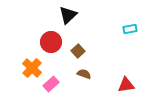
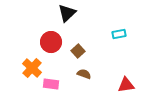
black triangle: moved 1 px left, 2 px up
cyan rectangle: moved 11 px left, 5 px down
pink rectangle: rotated 49 degrees clockwise
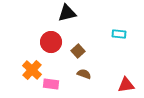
black triangle: rotated 30 degrees clockwise
cyan rectangle: rotated 16 degrees clockwise
orange cross: moved 2 px down
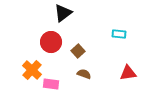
black triangle: moved 4 px left; rotated 24 degrees counterclockwise
red triangle: moved 2 px right, 12 px up
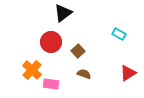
cyan rectangle: rotated 24 degrees clockwise
red triangle: rotated 24 degrees counterclockwise
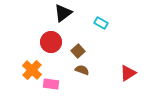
cyan rectangle: moved 18 px left, 11 px up
brown semicircle: moved 2 px left, 4 px up
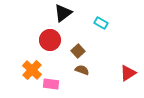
red circle: moved 1 px left, 2 px up
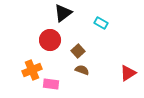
orange cross: rotated 24 degrees clockwise
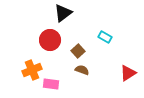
cyan rectangle: moved 4 px right, 14 px down
